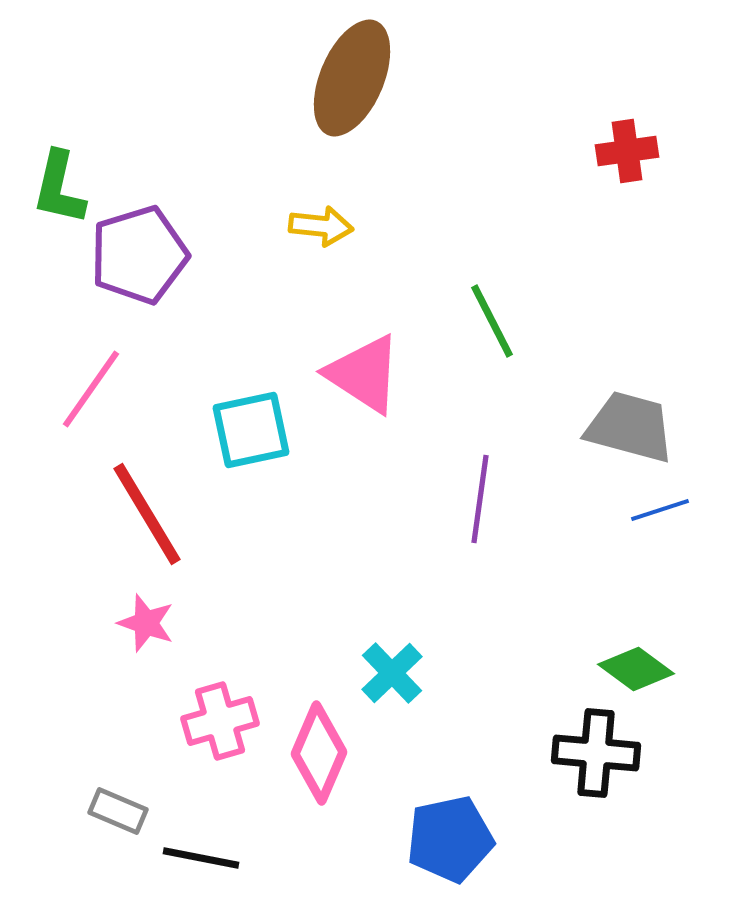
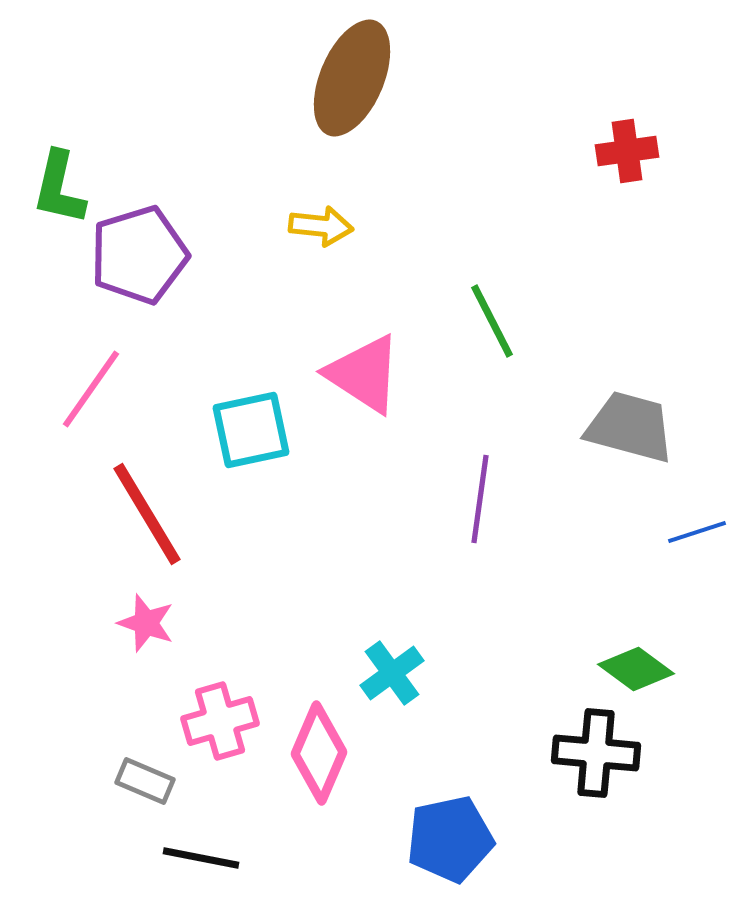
blue line: moved 37 px right, 22 px down
cyan cross: rotated 8 degrees clockwise
gray rectangle: moved 27 px right, 30 px up
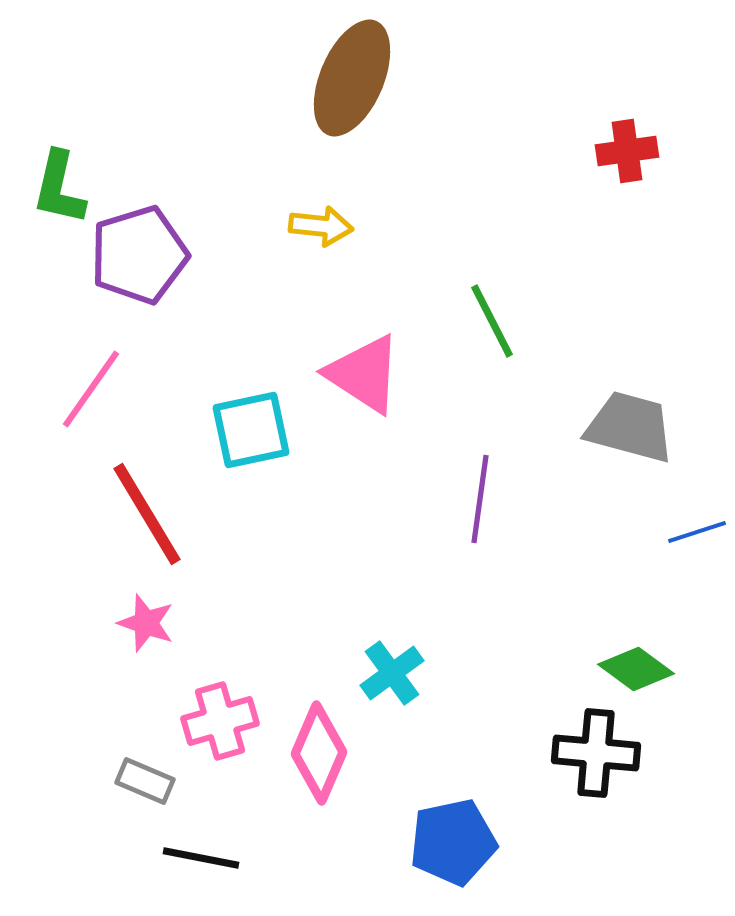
blue pentagon: moved 3 px right, 3 px down
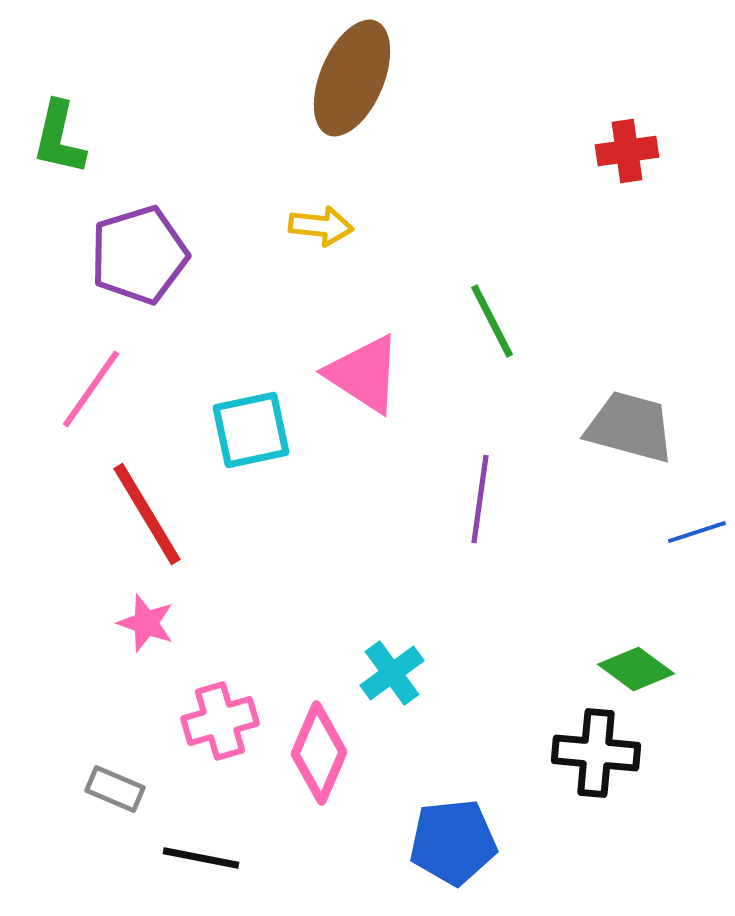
green L-shape: moved 50 px up
gray rectangle: moved 30 px left, 8 px down
blue pentagon: rotated 6 degrees clockwise
